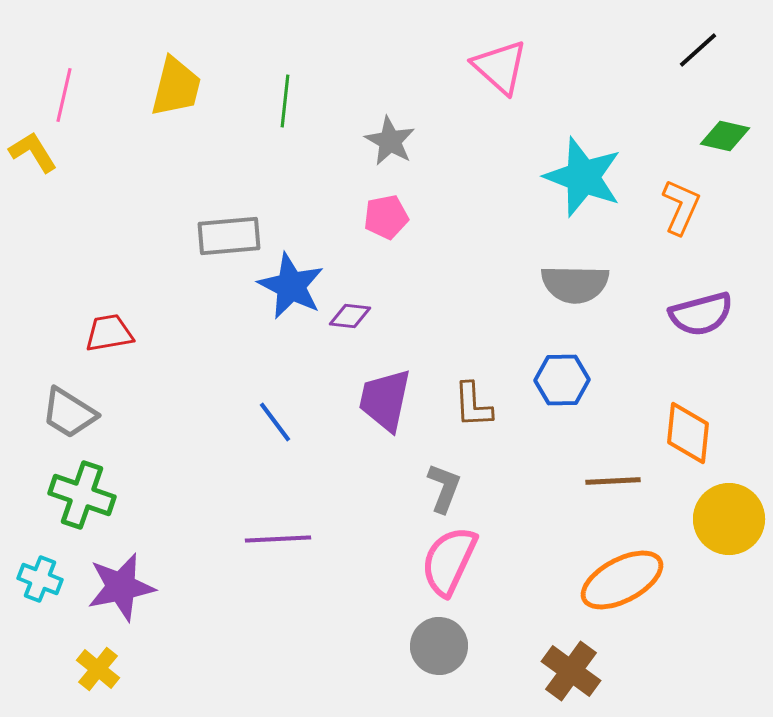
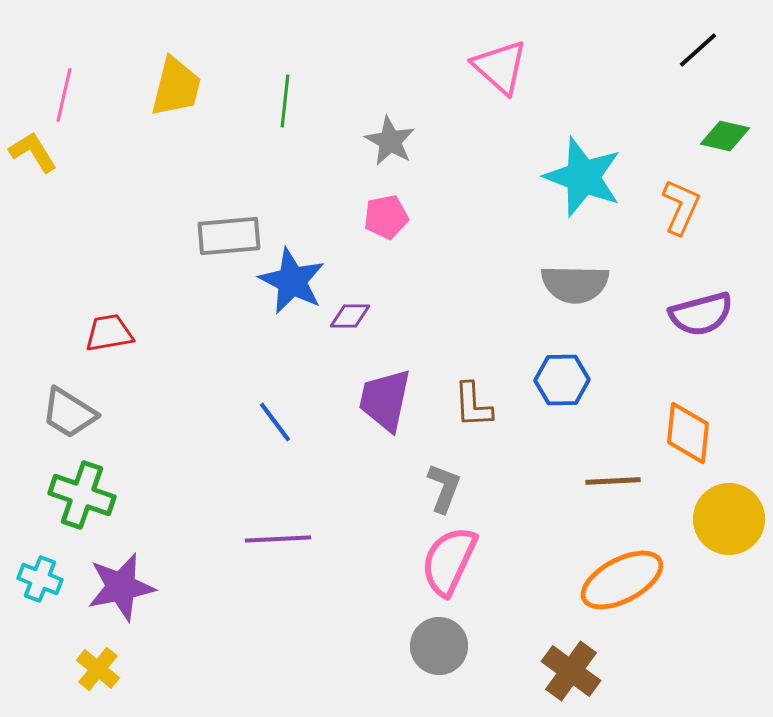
blue star: moved 1 px right, 5 px up
purple diamond: rotated 6 degrees counterclockwise
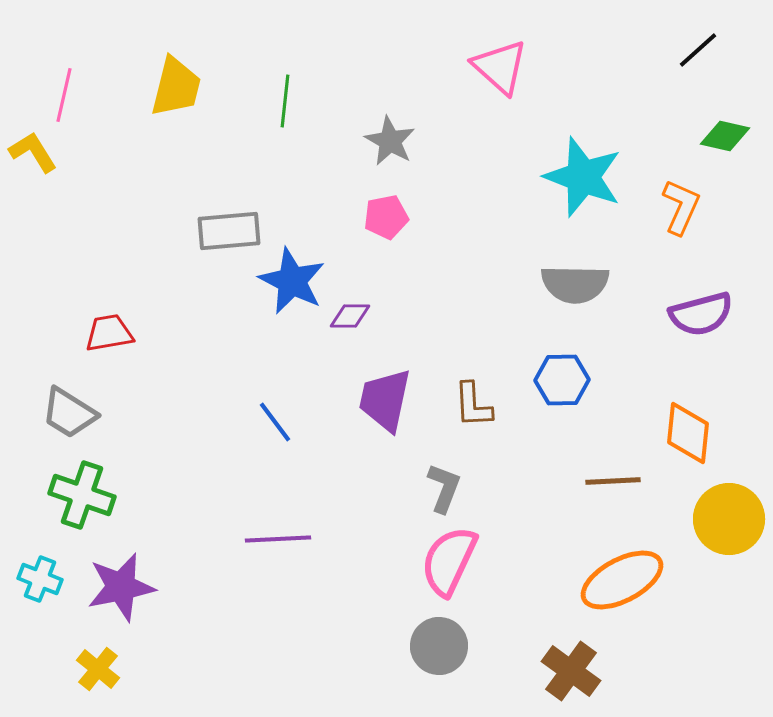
gray rectangle: moved 5 px up
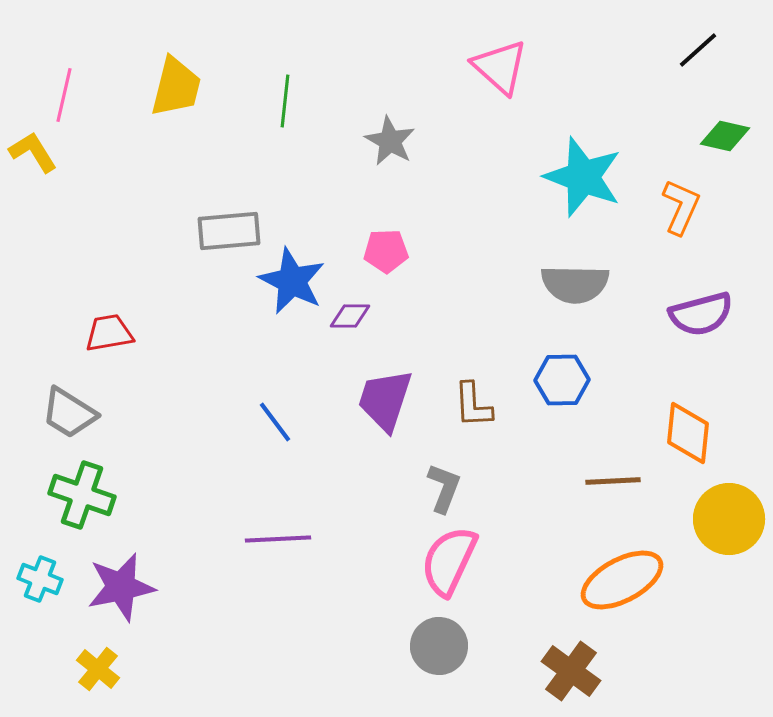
pink pentagon: moved 34 px down; rotated 9 degrees clockwise
purple trapezoid: rotated 6 degrees clockwise
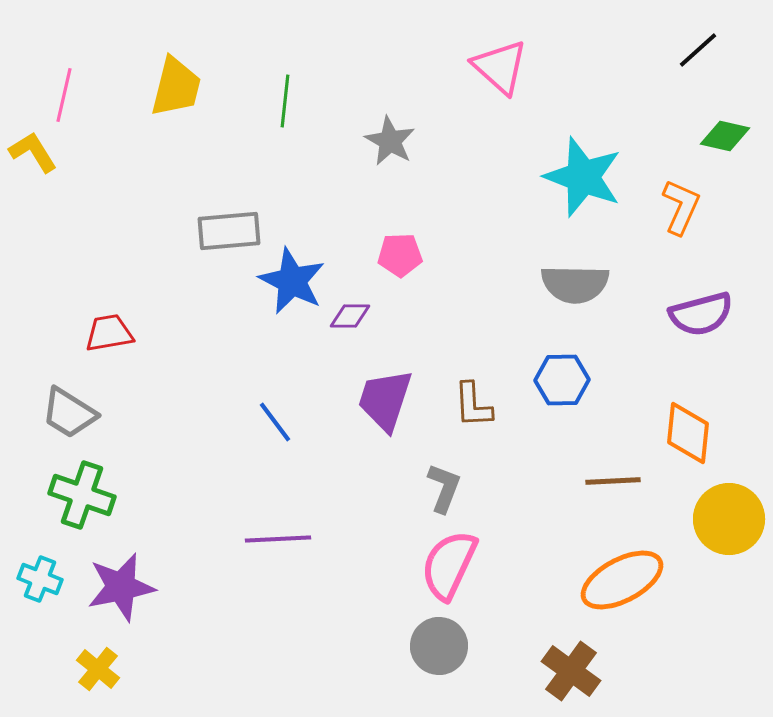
pink pentagon: moved 14 px right, 4 px down
pink semicircle: moved 4 px down
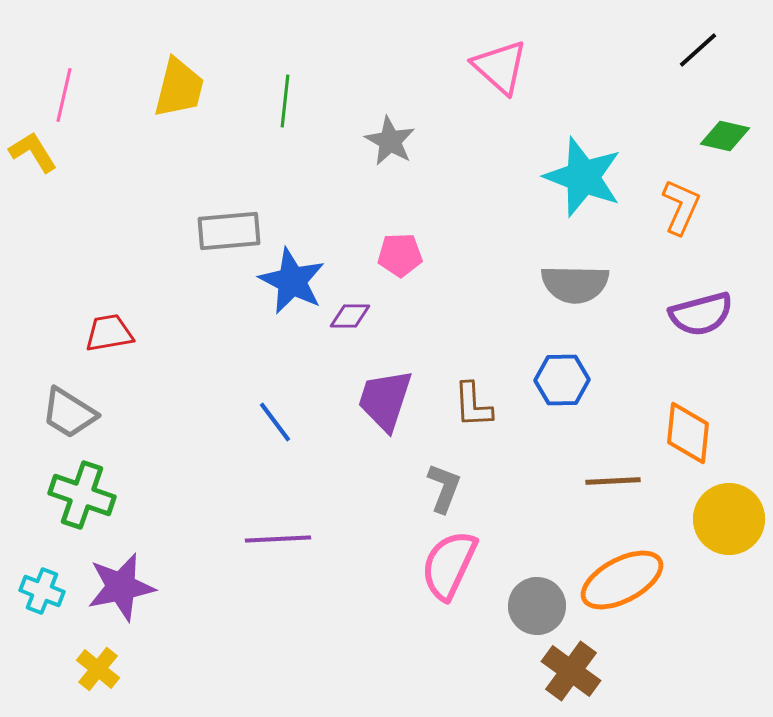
yellow trapezoid: moved 3 px right, 1 px down
cyan cross: moved 2 px right, 12 px down
gray circle: moved 98 px right, 40 px up
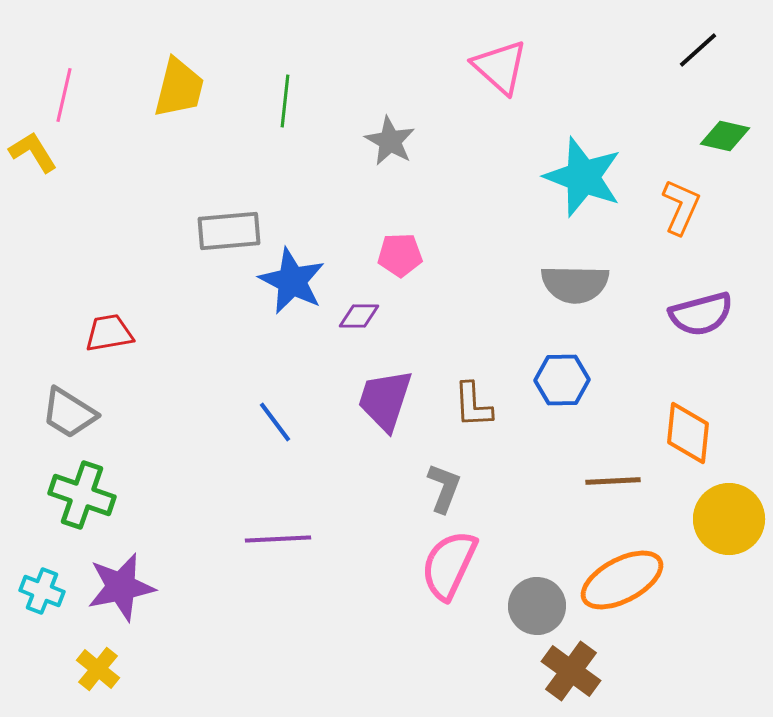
purple diamond: moved 9 px right
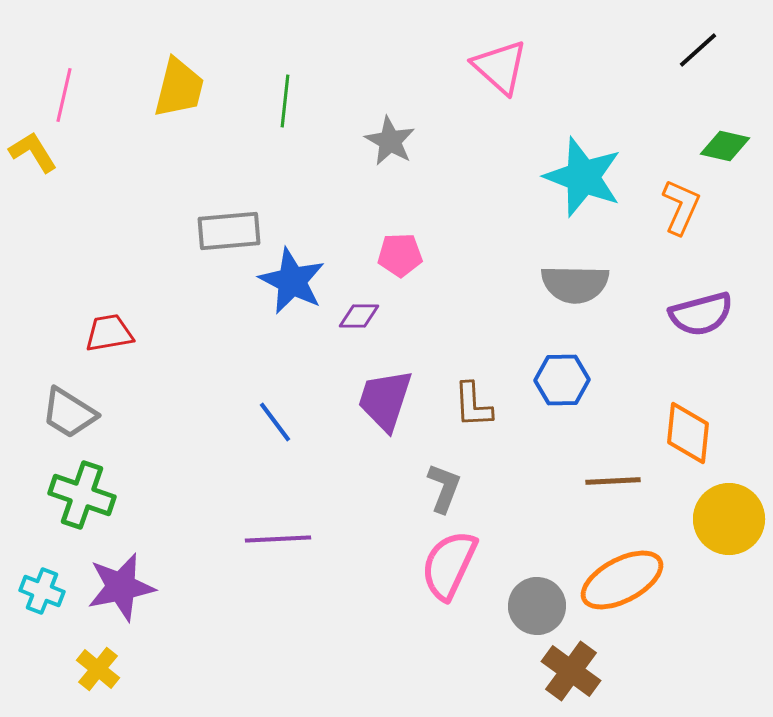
green diamond: moved 10 px down
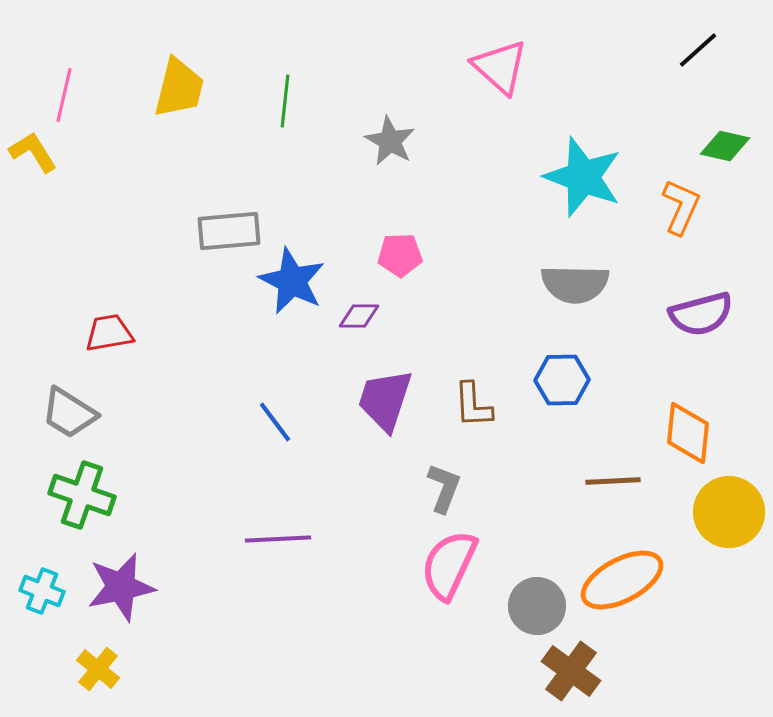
yellow circle: moved 7 px up
